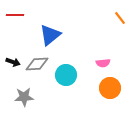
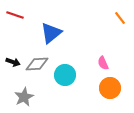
red line: rotated 18 degrees clockwise
blue triangle: moved 1 px right, 2 px up
pink semicircle: rotated 72 degrees clockwise
cyan circle: moved 1 px left
gray star: rotated 24 degrees counterclockwise
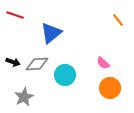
orange line: moved 2 px left, 2 px down
pink semicircle: rotated 24 degrees counterclockwise
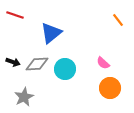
cyan circle: moved 6 px up
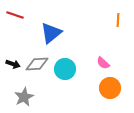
orange line: rotated 40 degrees clockwise
black arrow: moved 2 px down
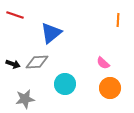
gray diamond: moved 2 px up
cyan circle: moved 15 px down
gray star: moved 1 px right, 2 px down; rotated 18 degrees clockwise
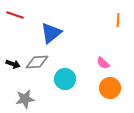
cyan circle: moved 5 px up
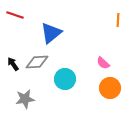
black arrow: rotated 144 degrees counterclockwise
